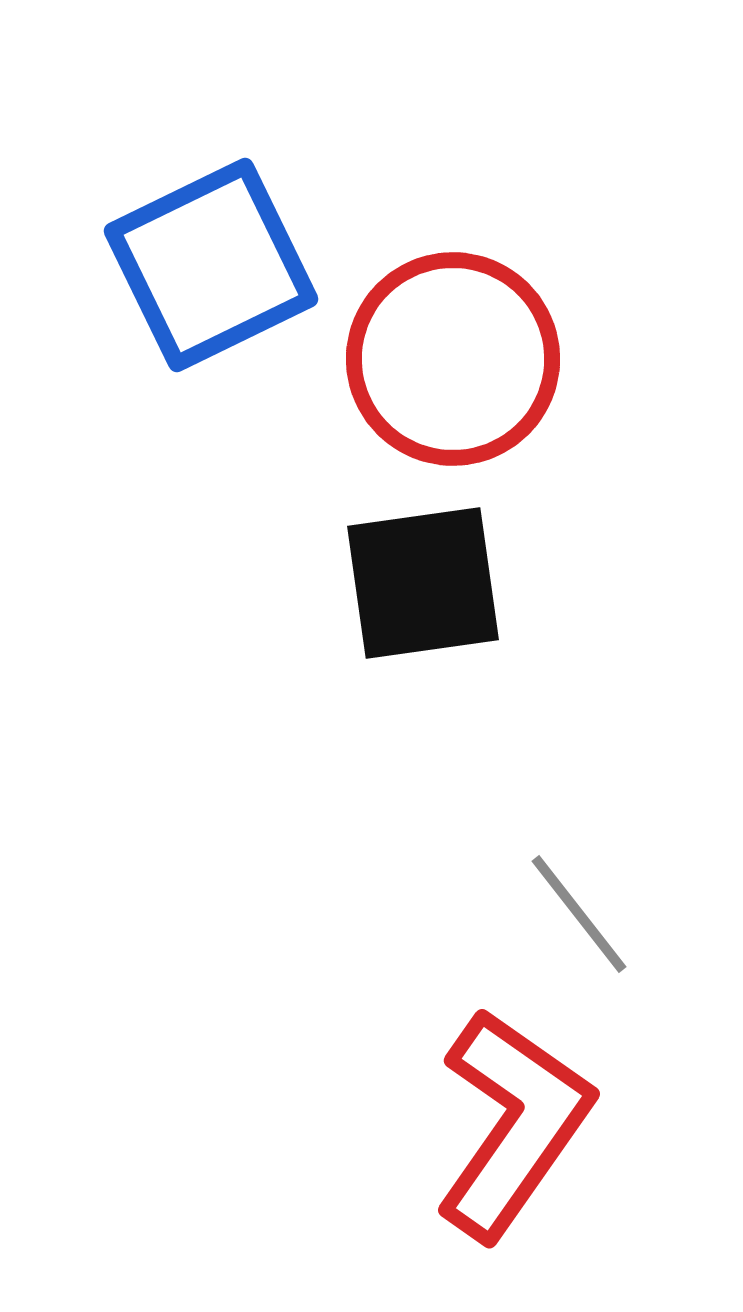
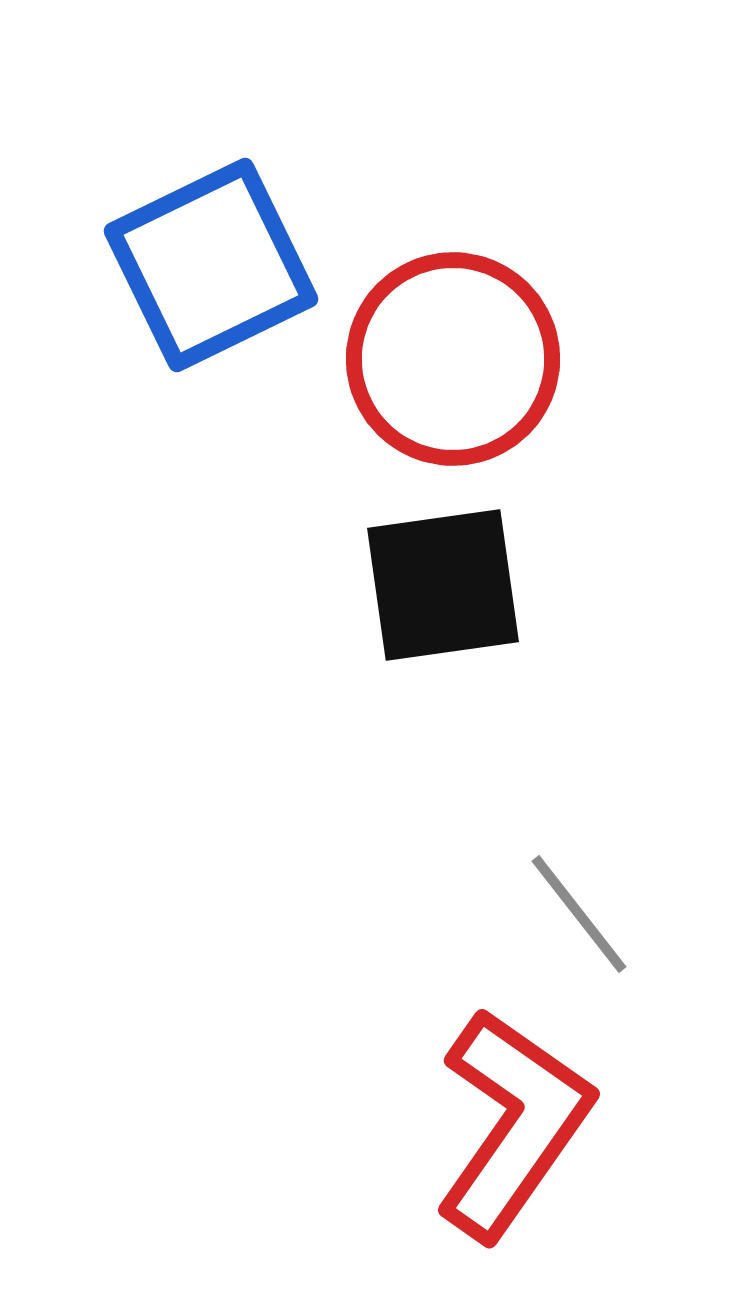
black square: moved 20 px right, 2 px down
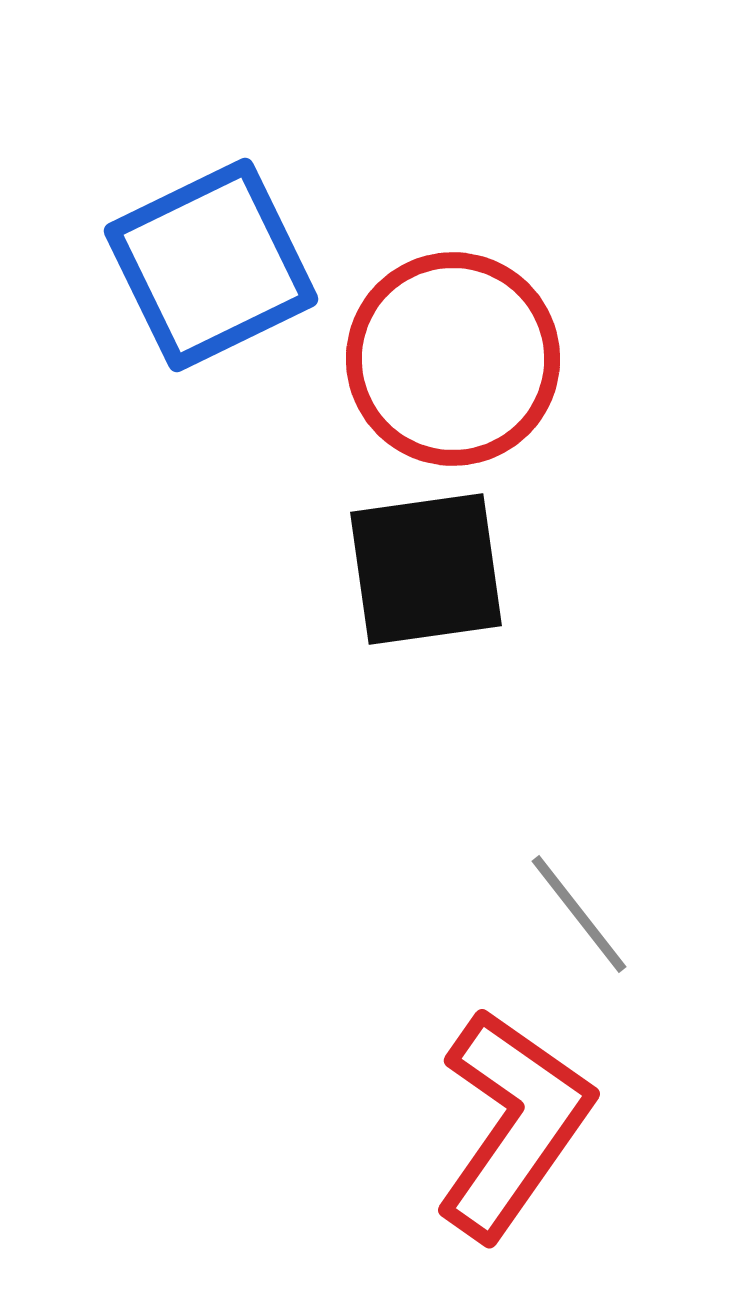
black square: moved 17 px left, 16 px up
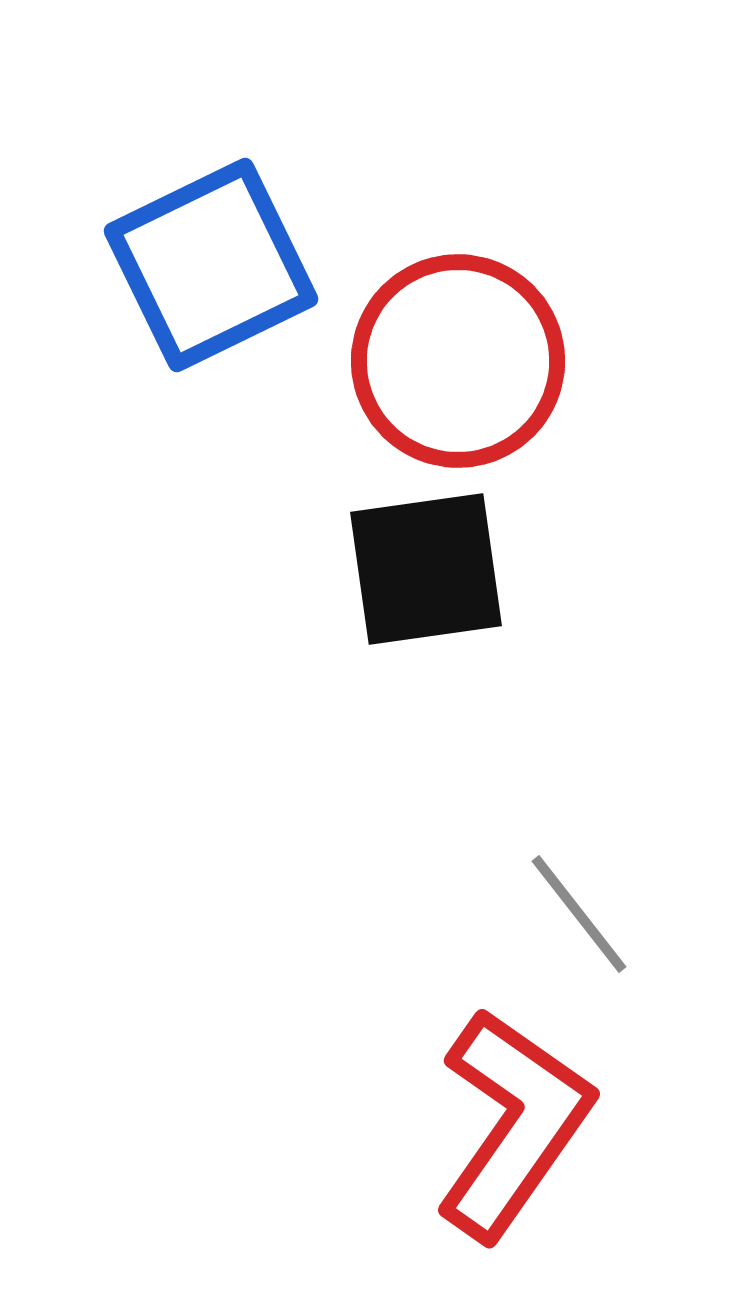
red circle: moved 5 px right, 2 px down
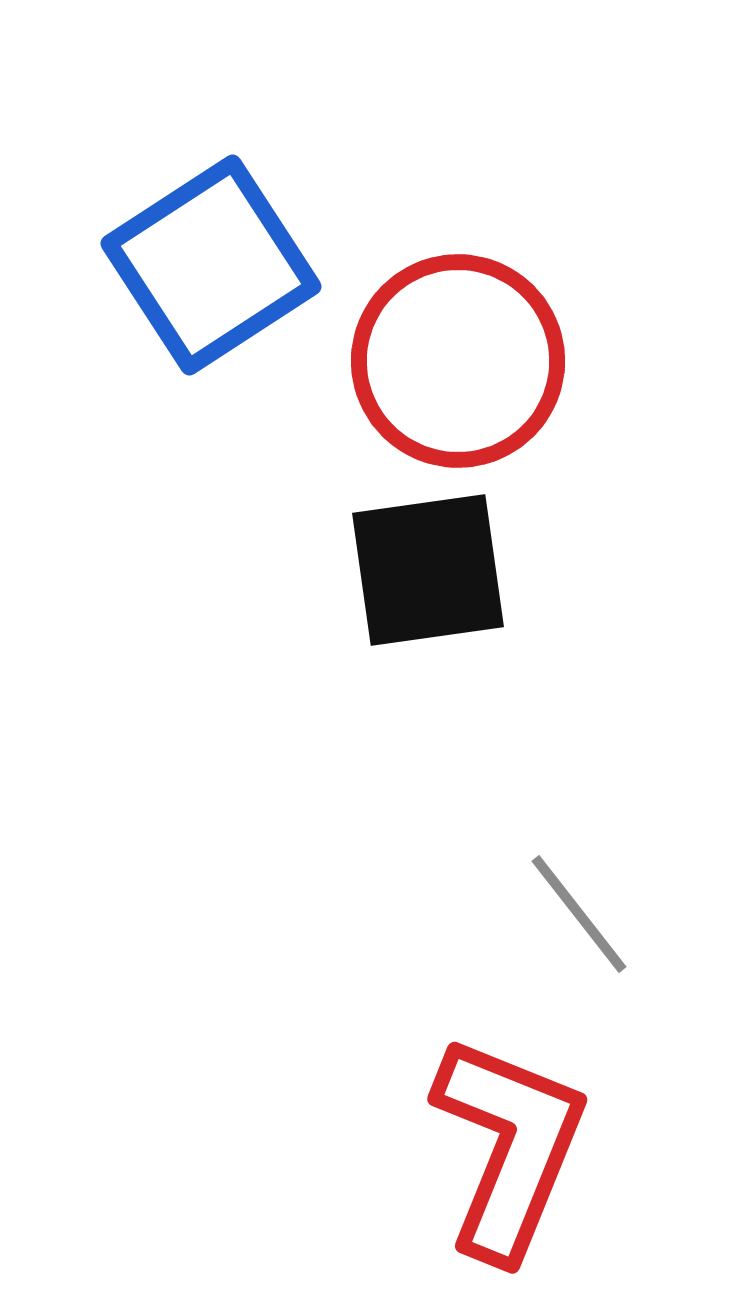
blue square: rotated 7 degrees counterclockwise
black square: moved 2 px right, 1 px down
red L-shape: moved 4 px left, 23 px down; rotated 13 degrees counterclockwise
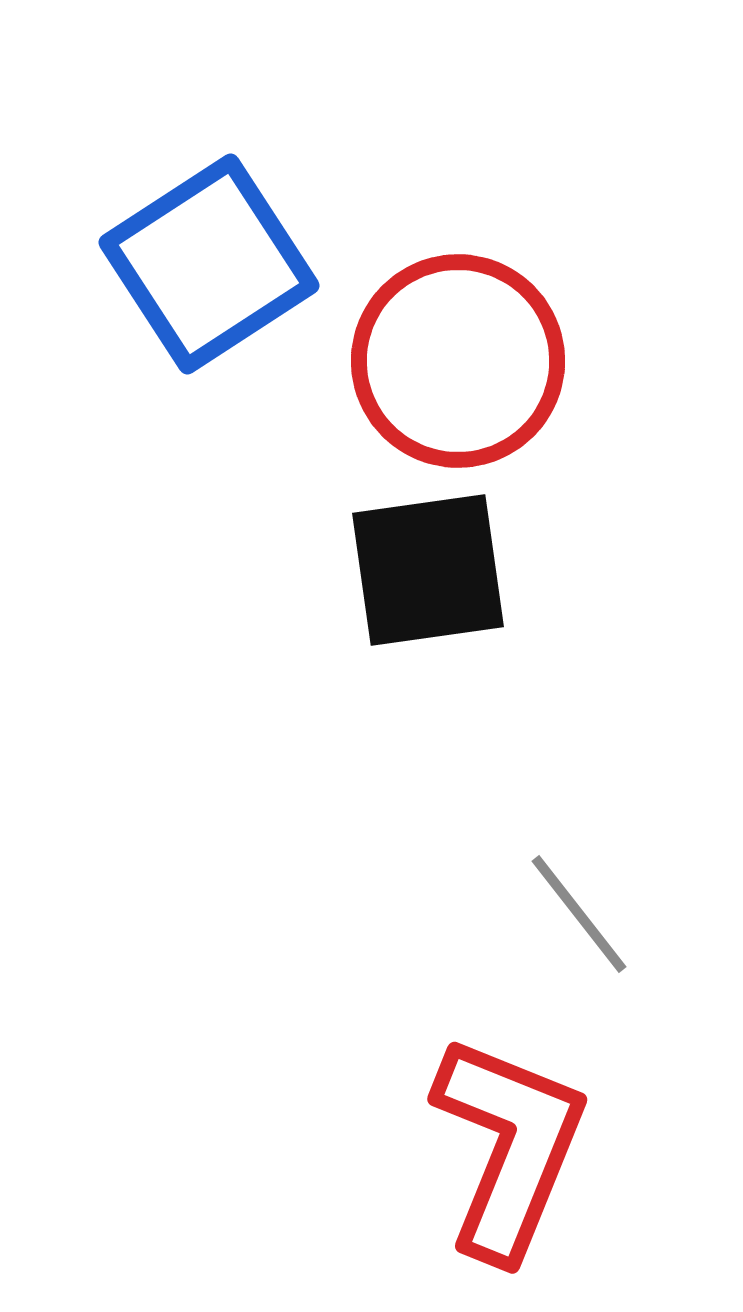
blue square: moved 2 px left, 1 px up
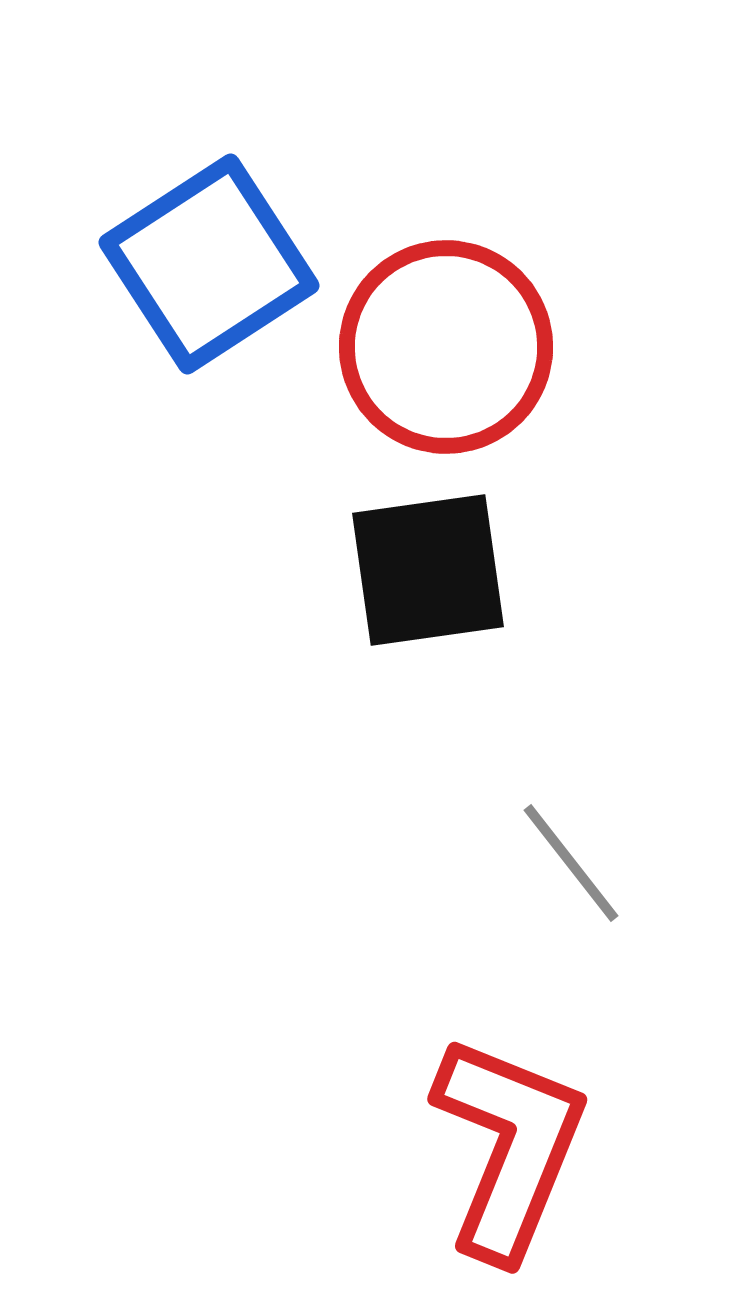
red circle: moved 12 px left, 14 px up
gray line: moved 8 px left, 51 px up
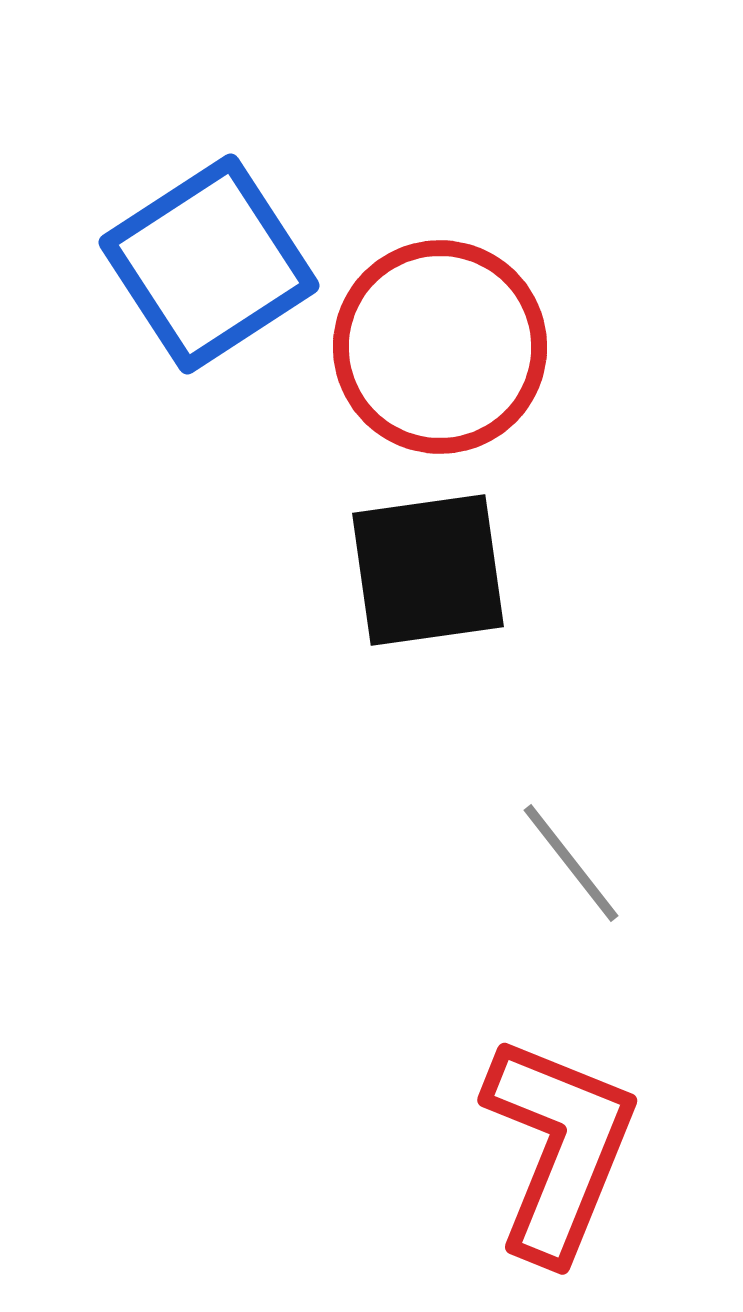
red circle: moved 6 px left
red L-shape: moved 50 px right, 1 px down
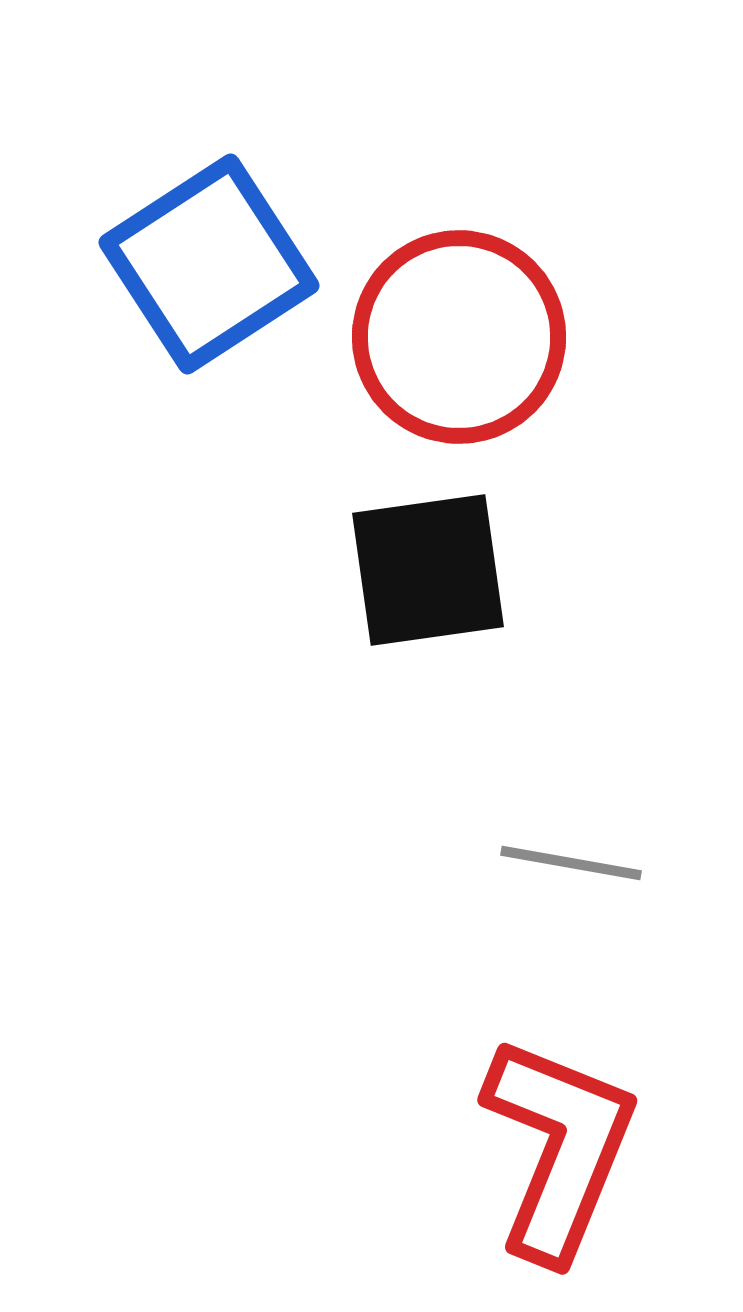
red circle: moved 19 px right, 10 px up
gray line: rotated 42 degrees counterclockwise
